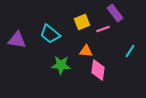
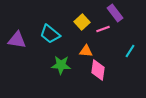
yellow square: rotated 21 degrees counterclockwise
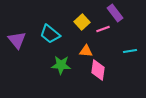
purple triangle: rotated 42 degrees clockwise
cyan line: rotated 48 degrees clockwise
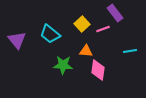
yellow square: moved 2 px down
green star: moved 2 px right
